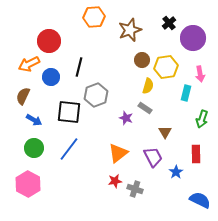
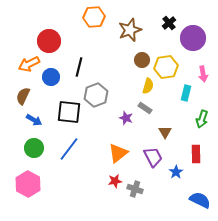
pink arrow: moved 3 px right
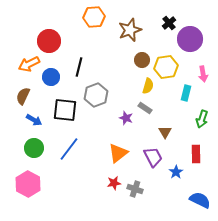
purple circle: moved 3 px left, 1 px down
black square: moved 4 px left, 2 px up
red star: moved 1 px left, 2 px down
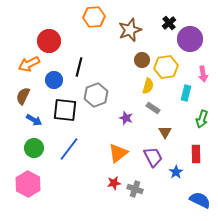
blue circle: moved 3 px right, 3 px down
gray rectangle: moved 8 px right
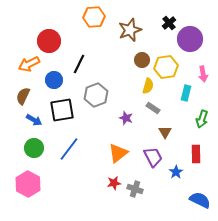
black line: moved 3 px up; rotated 12 degrees clockwise
black square: moved 3 px left; rotated 15 degrees counterclockwise
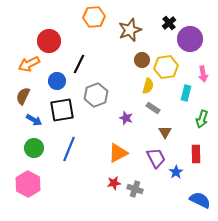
blue circle: moved 3 px right, 1 px down
blue line: rotated 15 degrees counterclockwise
orange triangle: rotated 10 degrees clockwise
purple trapezoid: moved 3 px right, 1 px down
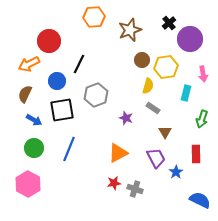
brown semicircle: moved 2 px right, 2 px up
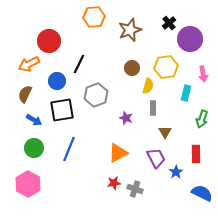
brown circle: moved 10 px left, 8 px down
gray rectangle: rotated 56 degrees clockwise
blue semicircle: moved 2 px right, 7 px up
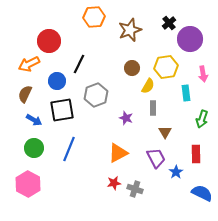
yellow semicircle: rotated 14 degrees clockwise
cyan rectangle: rotated 21 degrees counterclockwise
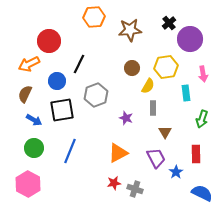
brown star: rotated 15 degrees clockwise
blue line: moved 1 px right, 2 px down
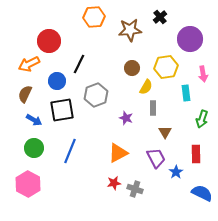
black cross: moved 9 px left, 6 px up
yellow semicircle: moved 2 px left, 1 px down
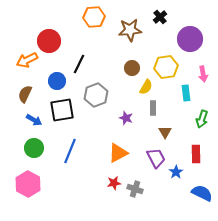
orange arrow: moved 2 px left, 4 px up
